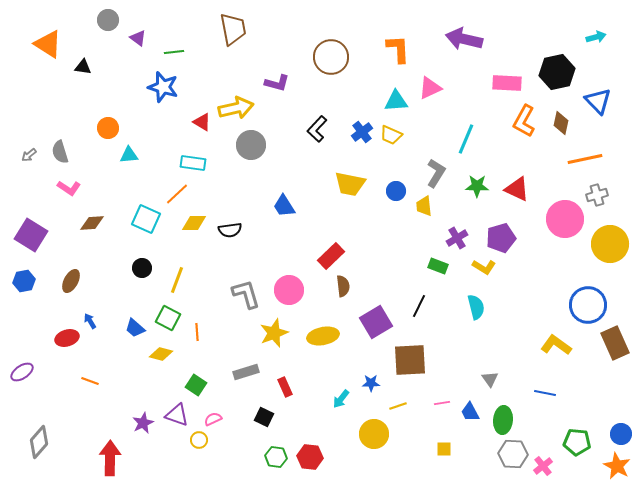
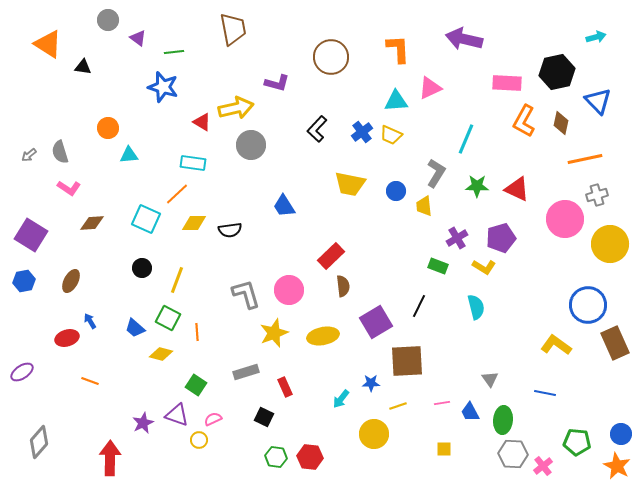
brown square at (410, 360): moved 3 px left, 1 px down
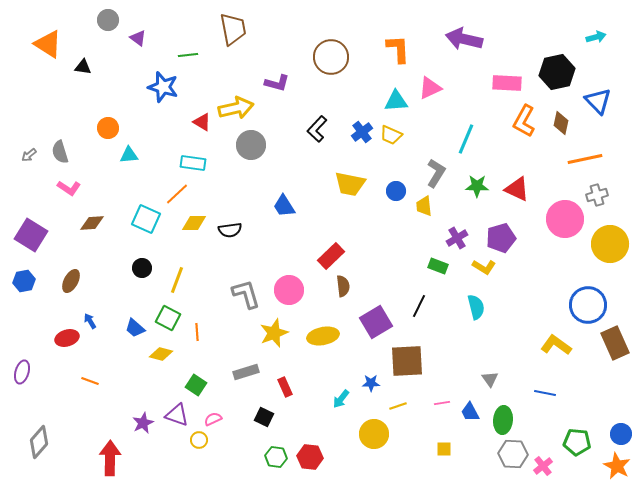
green line at (174, 52): moved 14 px right, 3 px down
purple ellipse at (22, 372): rotated 40 degrees counterclockwise
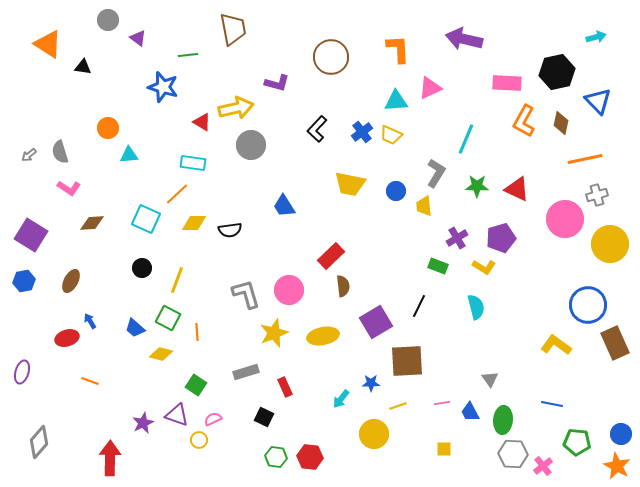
blue line at (545, 393): moved 7 px right, 11 px down
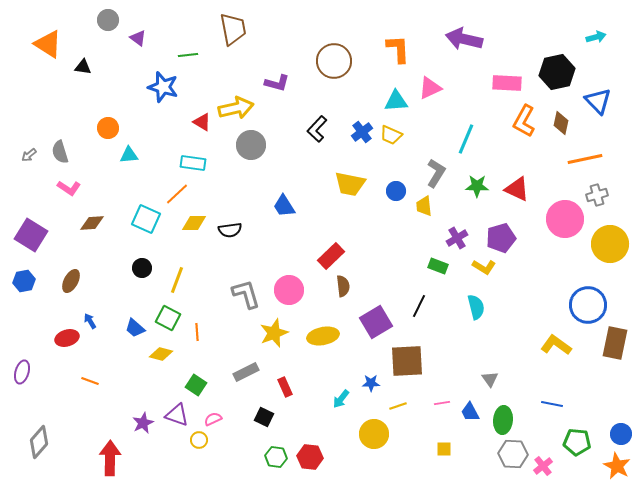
brown circle at (331, 57): moved 3 px right, 4 px down
brown rectangle at (615, 343): rotated 36 degrees clockwise
gray rectangle at (246, 372): rotated 10 degrees counterclockwise
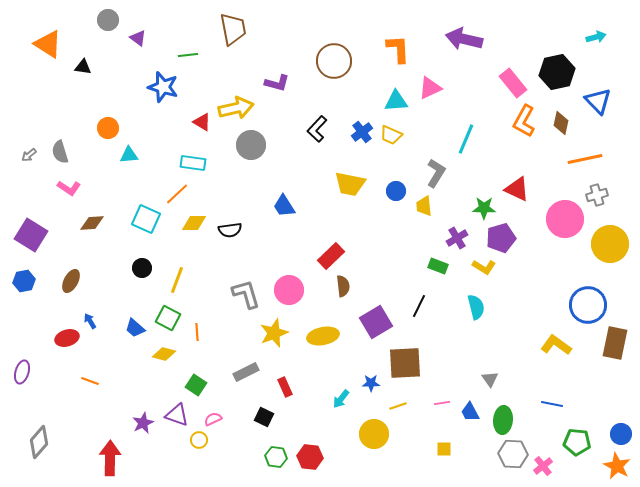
pink rectangle at (507, 83): moved 6 px right; rotated 48 degrees clockwise
green star at (477, 186): moved 7 px right, 22 px down
yellow diamond at (161, 354): moved 3 px right
brown square at (407, 361): moved 2 px left, 2 px down
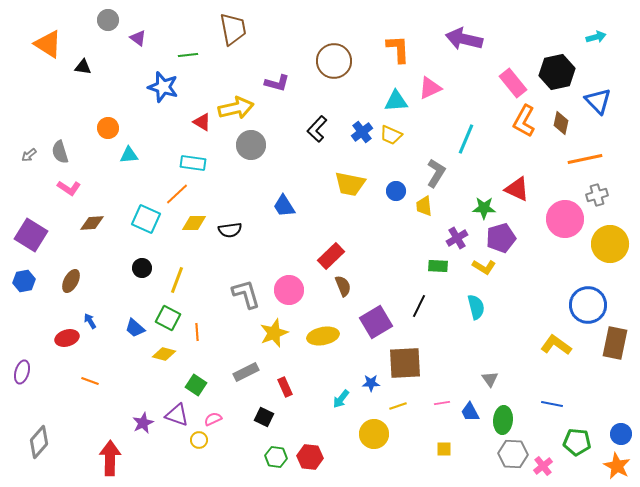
green rectangle at (438, 266): rotated 18 degrees counterclockwise
brown semicircle at (343, 286): rotated 15 degrees counterclockwise
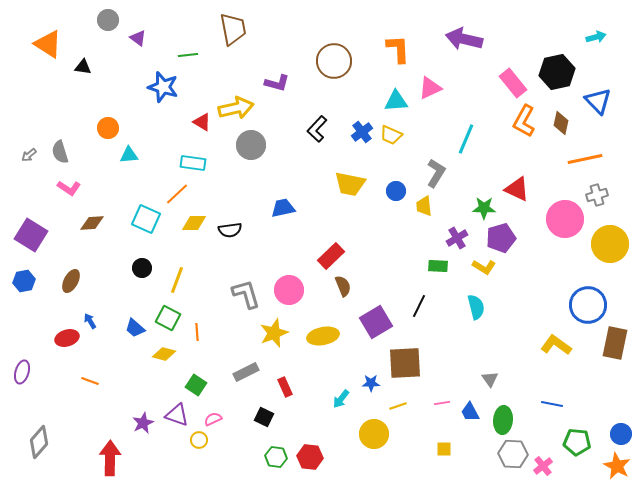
blue trapezoid at (284, 206): moved 1 px left, 2 px down; rotated 110 degrees clockwise
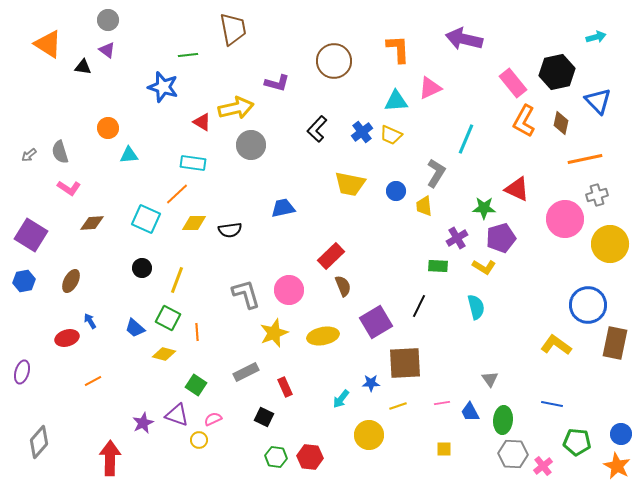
purple triangle at (138, 38): moved 31 px left, 12 px down
orange line at (90, 381): moved 3 px right; rotated 48 degrees counterclockwise
yellow circle at (374, 434): moved 5 px left, 1 px down
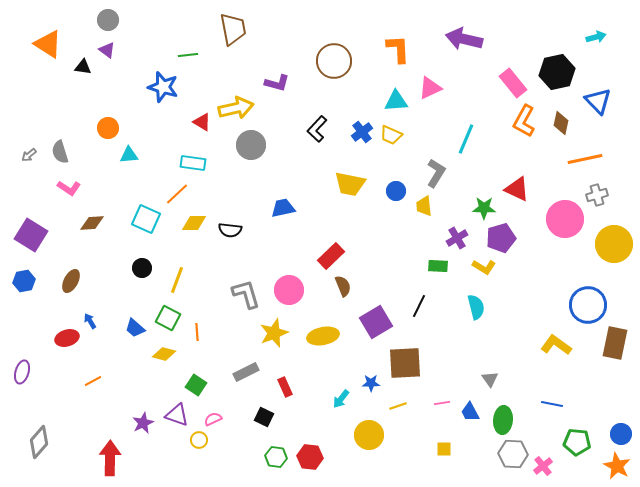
black semicircle at (230, 230): rotated 15 degrees clockwise
yellow circle at (610, 244): moved 4 px right
